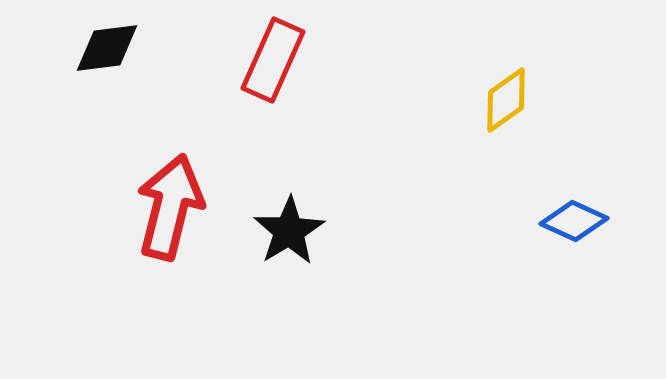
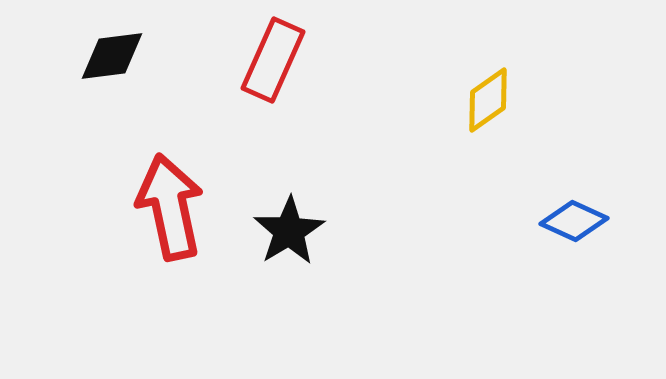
black diamond: moved 5 px right, 8 px down
yellow diamond: moved 18 px left
red arrow: rotated 26 degrees counterclockwise
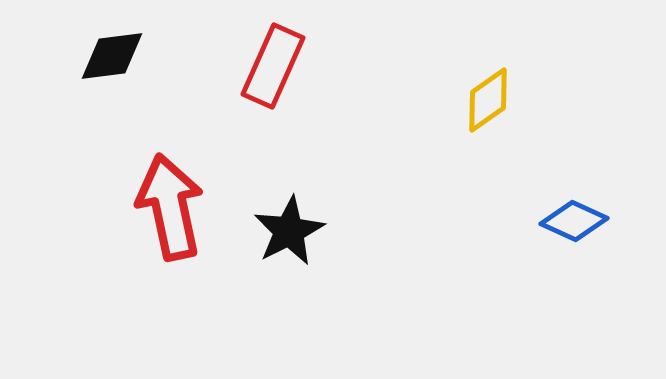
red rectangle: moved 6 px down
black star: rotated 4 degrees clockwise
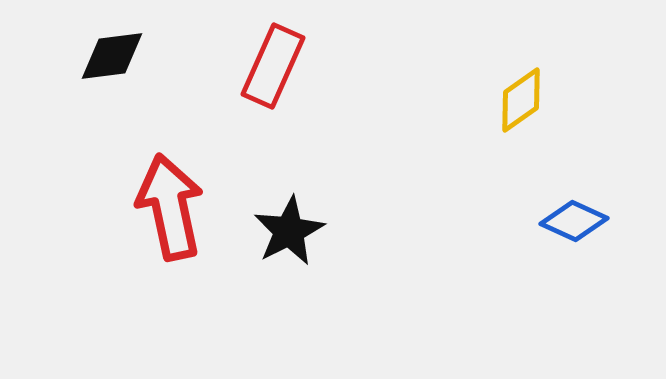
yellow diamond: moved 33 px right
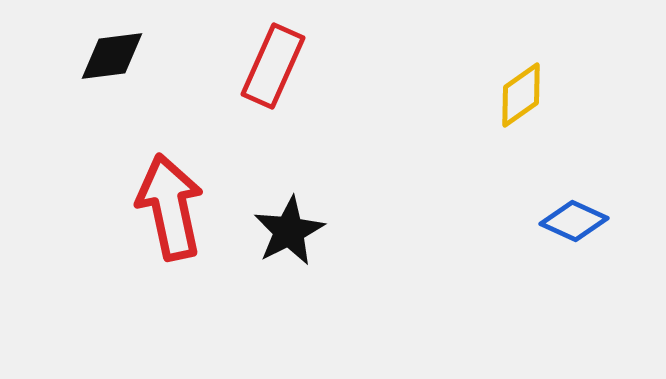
yellow diamond: moved 5 px up
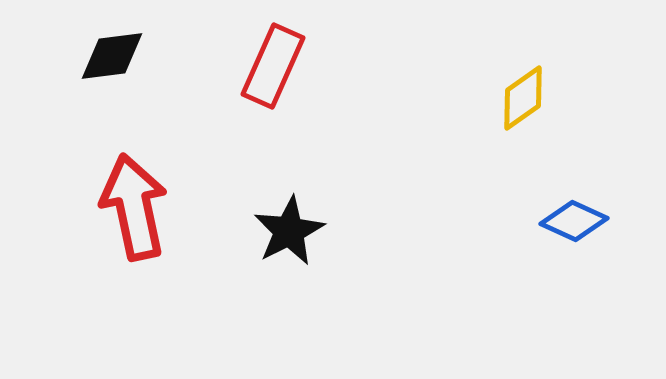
yellow diamond: moved 2 px right, 3 px down
red arrow: moved 36 px left
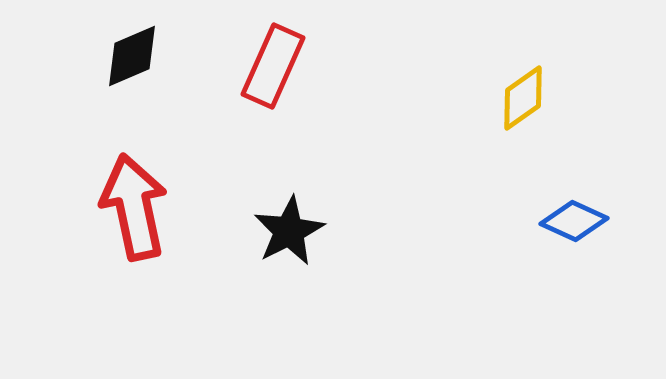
black diamond: moved 20 px right; rotated 16 degrees counterclockwise
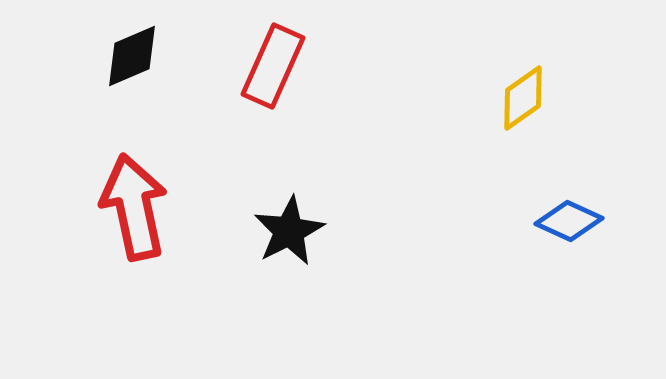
blue diamond: moved 5 px left
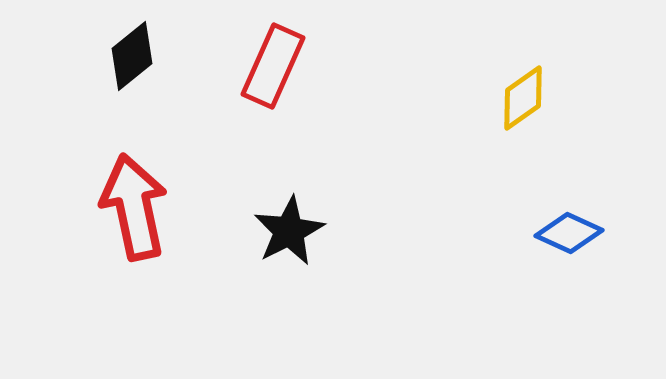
black diamond: rotated 16 degrees counterclockwise
blue diamond: moved 12 px down
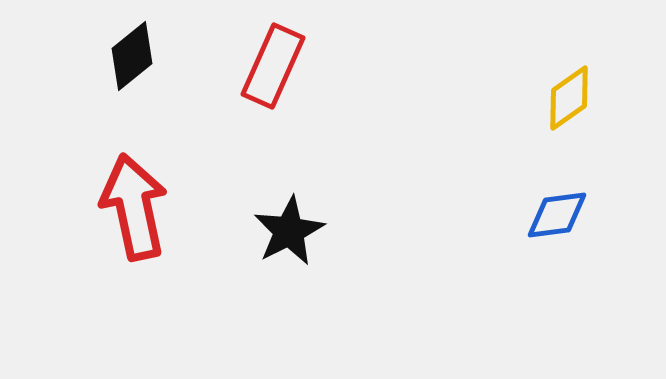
yellow diamond: moved 46 px right
blue diamond: moved 12 px left, 18 px up; rotated 32 degrees counterclockwise
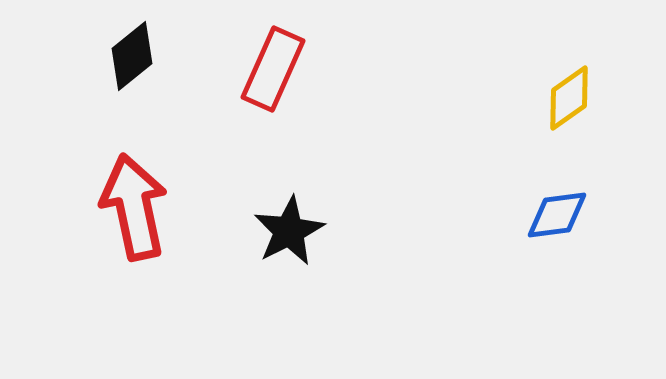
red rectangle: moved 3 px down
